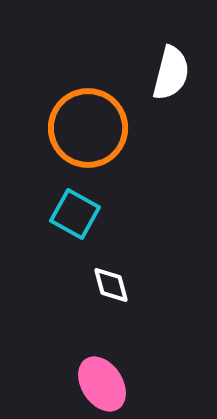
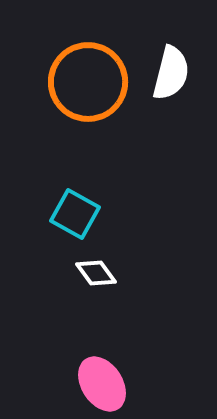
orange circle: moved 46 px up
white diamond: moved 15 px left, 12 px up; rotated 21 degrees counterclockwise
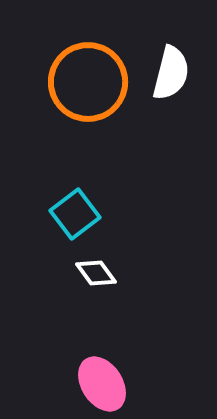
cyan square: rotated 24 degrees clockwise
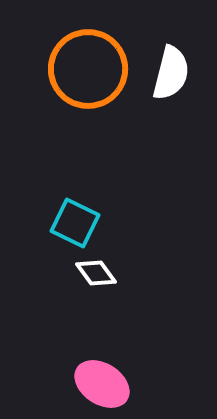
orange circle: moved 13 px up
cyan square: moved 9 px down; rotated 27 degrees counterclockwise
pink ellipse: rotated 24 degrees counterclockwise
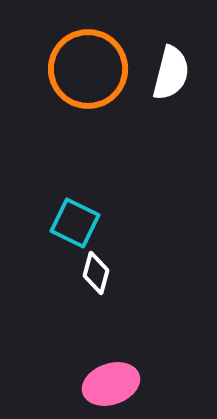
white diamond: rotated 51 degrees clockwise
pink ellipse: moved 9 px right; rotated 52 degrees counterclockwise
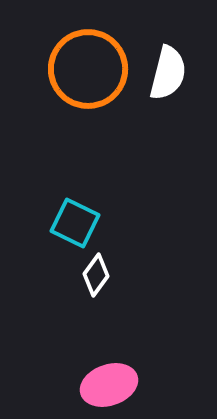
white semicircle: moved 3 px left
white diamond: moved 2 px down; rotated 21 degrees clockwise
pink ellipse: moved 2 px left, 1 px down
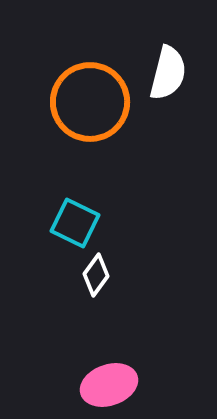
orange circle: moved 2 px right, 33 px down
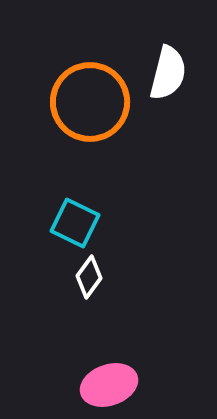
white diamond: moved 7 px left, 2 px down
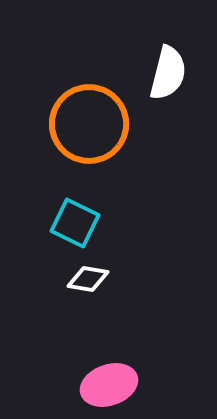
orange circle: moved 1 px left, 22 px down
white diamond: moved 1 px left, 2 px down; rotated 63 degrees clockwise
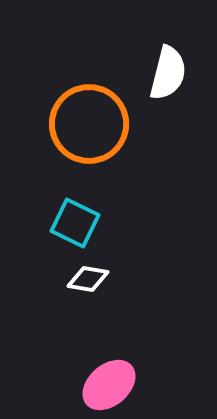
pink ellipse: rotated 22 degrees counterclockwise
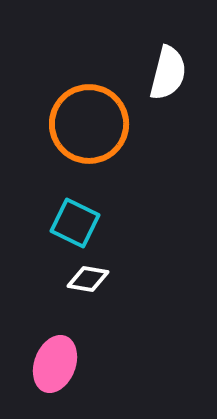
pink ellipse: moved 54 px left, 21 px up; rotated 28 degrees counterclockwise
